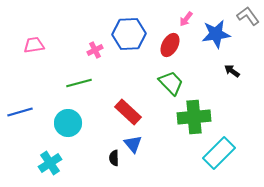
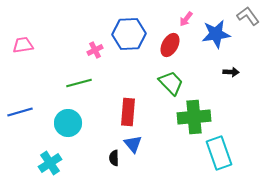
pink trapezoid: moved 11 px left
black arrow: moved 1 px left, 1 px down; rotated 147 degrees clockwise
red rectangle: rotated 52 degrees clockwise
cyan rectangle: rotated 64 degrees counterclockwise
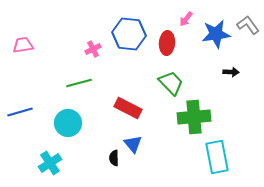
gray L-shape: moved 9 px down
blue hexagon: rotated 8 degrees clockwise
red ellipse: moved 3 px left, 2 px up; rotated 25 degrees counterclockwise
pink cross: moved 2 px left, 1 px up
red rectangle: moved 4 px up; rotated 68 degrees counterclockwise
cyan rectangle: moved 2 px left, 4 px down; rotated 8 degrees clockwise
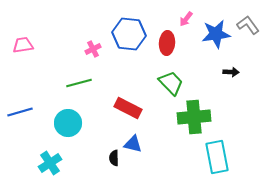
blue triangle: rotated 36 degrees counterclockwise
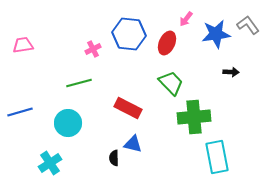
red ellipse: rotated 20 degrees clockwise
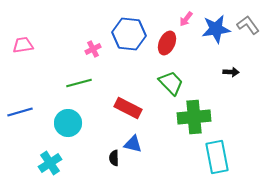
blue star: moved 5 px up
